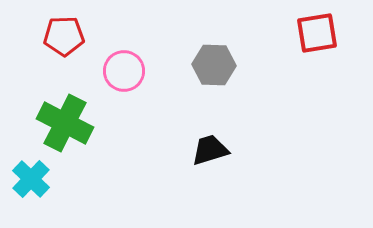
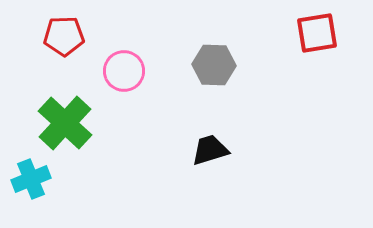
green cross: rotated 16 degrees clockwise
cyan cross: rotated 24 degrees clockwise
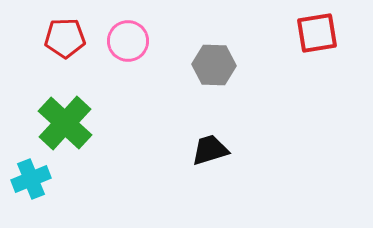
red pentagon: moved 1 px right, 2 px down
pink circle: moved 4 px right, 30 px up
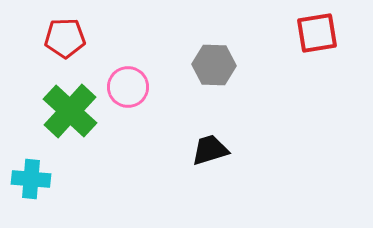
pink circle: moved 46 px down
green cross: moved 5 px right, 12 px up
cyan cross: rotated 27 degrees clockwise
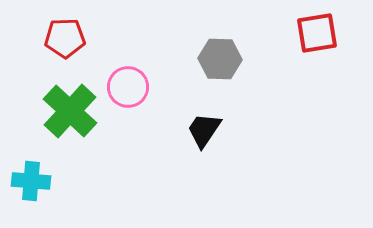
gray hexagon: moved 6 px right, 6 px up
black trapezoid: moved 6 px left, 20 px up; rotated 39 degrees counterclockwise
cyan cross: moved 2 px down
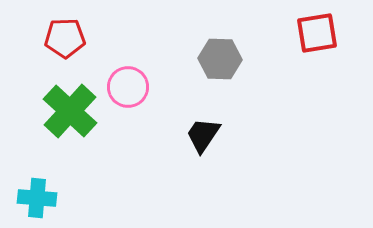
black trapezoid: moved 1 px left, 5 px down
cyan cross: moved 6 px right, 17 px down
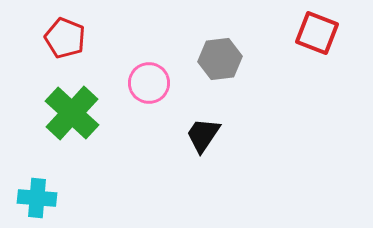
red square: rotated 30 degrees clockwise
red pentagon: rotated 24 degrees clockwise
gray hexagon: rotated 9 degrees counterclockwise
pink circle: moved 21 px right, 4 px up
green cross: moved 2 px right, 2 px down
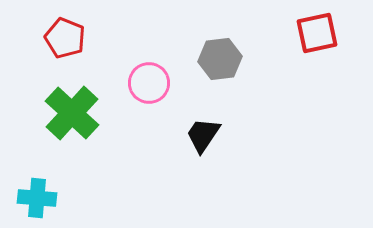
red square: rotated 33 degrees counterclockwise
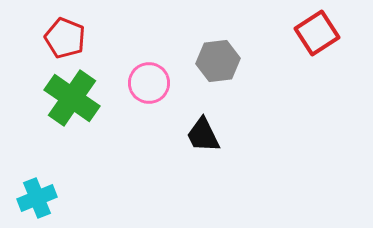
red square: rotated 21 degrees counterclockwise
gray hexagon: moved 2 px left, 2 px down
green cross: moved 15 px up; rotated 8 degrees counterclockwise
black trapezoid: rotated 60 degrees counterclockwise
cyan cross: rotated 27 degrees counterclockwise
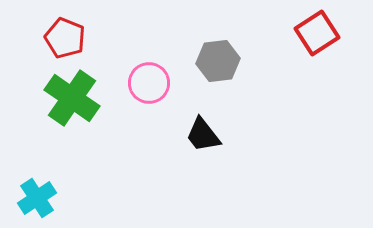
black trapezoid: rotated 12 degrees counterclockwise
cyan cross: rotated 12 degrees counterclockwise
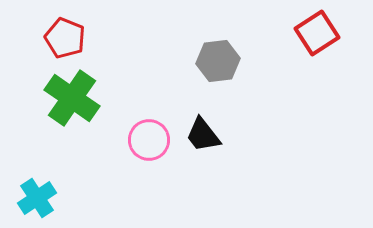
pink circle: moved 57 px down
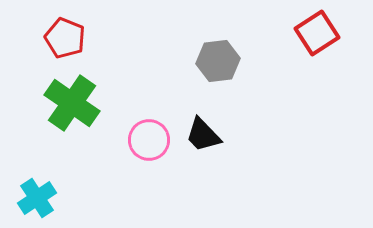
green cross: moved 5 px down
black trapezoid: rotated 6 degrees counterclockwise
